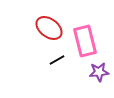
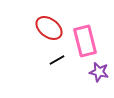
purple star: rotated 18 degrees clockwise
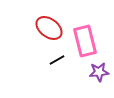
purple star: rotated 18 degrees counterclockwise
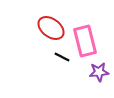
red ellipse: moved 2 px right
black line: moved 5 px right, 3 px up; rotated 56 degrees clockwise
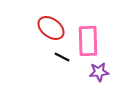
pink rectangle: moved 3 px right; rotated 12 degrees clockwise
